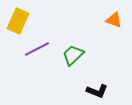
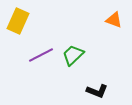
purple line: moved 4 px right, 6 px down
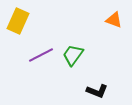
green trapezoid: rotated 10 degrees counterclockwise
